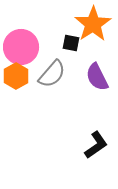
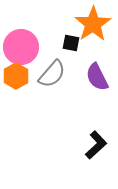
black L-shape: rotated 8 degrees counterclockwise
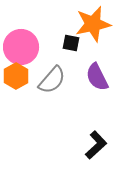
orange star: rotated 21 degrees clockwise
gray semicircle: moved 6 px down
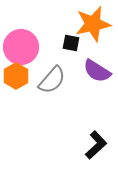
purple semicircle: moved 6 px up; rotated 32 degrees counterclockwise
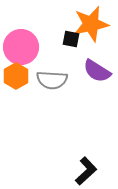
orange star: moved 2 px left
black square: moved 4 px up
gray semicircle: rotated 52 degrees clockwise
black L-shape: moved 10 px left, 26 px down
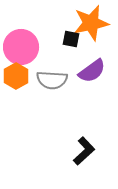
orange star: moved 1 px up
purple semicircle: moved 5 px left; rotated 68 degrees counterclockwise
black L-shape: moved 2 px left, 20 px up
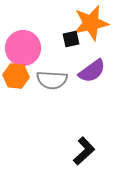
black square: rotated 24 degrees counterclockwise
pink circle: moved 2 px right, 1 px down
orange hexagon: rotated 25 degrees counterclockwise
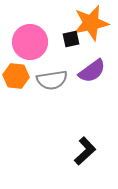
pink circle: moved 7 px right, 6 px up
gray semicircle: rotated 12 degrees counterclockwise
black L-shape: moved 1 px right
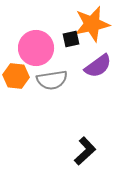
orange star: moved 1 px right, 1 px down
pink circle: moved 6 px right, 6 px down
purple semicircle: moved 6 px right, 5 px up
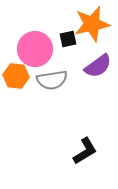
black square: moved 3 px left
pink circle: moved 1 px left, 1 px down
black L-shape: rotated 12 degrees clockwise
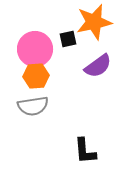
orange star: moved 2 px right, 2 px up
orange hexagon: moved 20 px right; rotated 10 degrees counterclockwise
gray semicircle: moved 19 px left, 26 px down
black L-shape: rotated 116 degrees clockwise
